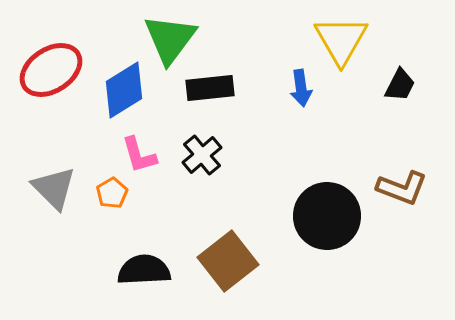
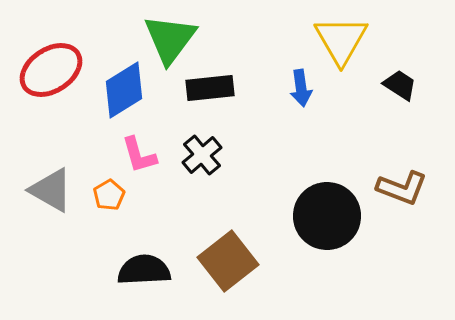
black trapezoid: rotated 84 degrees counterclockwise
gray triangle: moved 3 px left, 2 px down; rotated 15 degrees counterclockwise
orange pentagon: moved 3 px left, 2 px down
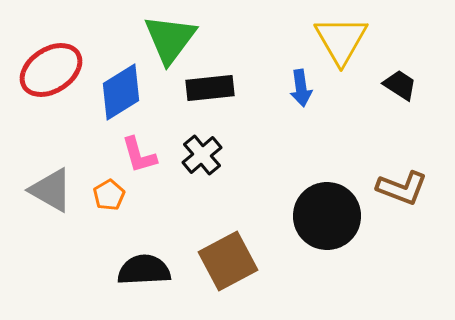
blue diamond: moved 3 px left, 2 px down
brown square: rotated 10 degrees clockwise
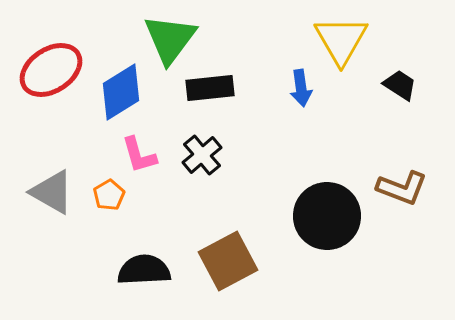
gray triangle: moved 1 px right, 2 px down
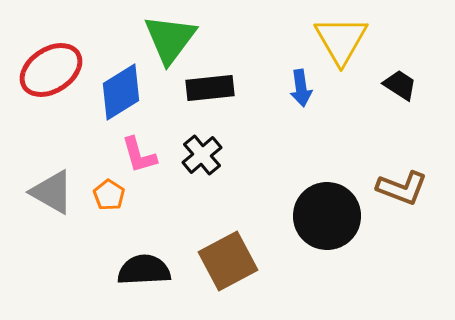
orange pentagon: rotated 8 degrees counterclockwise
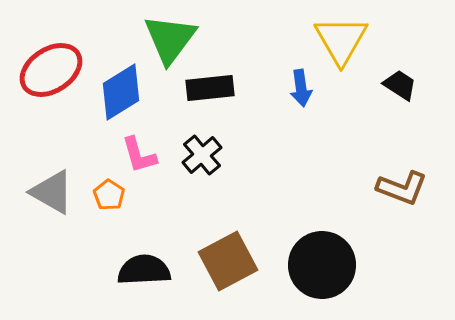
black circle: moved 5 px left, 49 px down
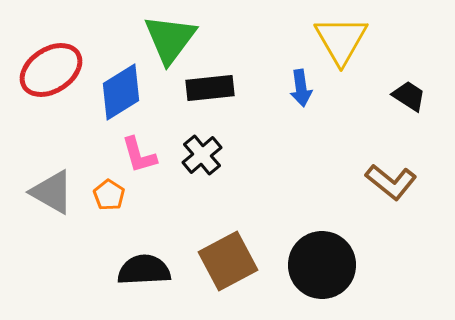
black trapezoid: moved 9 px right, 11 px down
brown L-shape: moved 11 px left, 6 px up; rotated 18 degrees clockwise
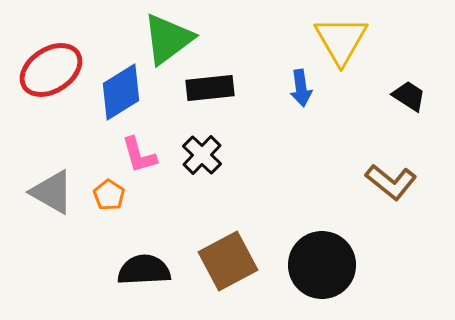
green triangle: moved 2 px left; rotated 16 degrees clockwise
black cross: rotated 6 degrees counterclockwise
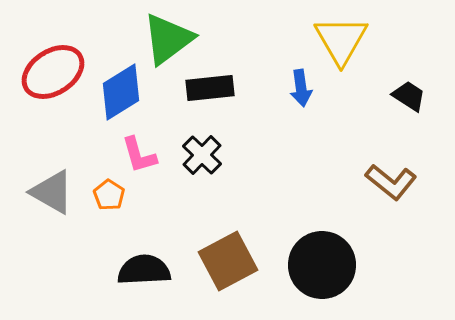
red ellipse: moved 2 px right, 2 px down
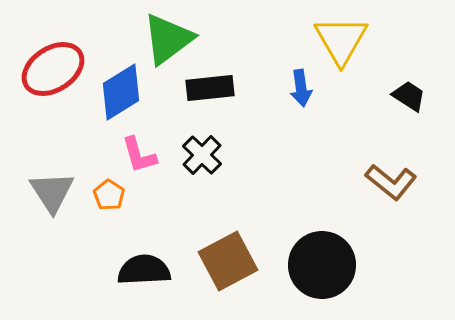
red ellipse: moved 3 px up
gray triangle: rotated 27 degrees clockwise
